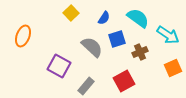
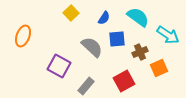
cyan semicircle: moved 1 px up
blue square: rotated 12 degrees clockwise
orange square: moved 14 px left
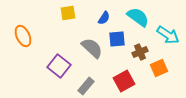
yellow square: moved 3 px left; rotated 35 degrees clockwise
orange ellipse: rotated 45 degrees counterclockwise
gray semicircle: moved 1 px down
purple square: rotated 10 degrees clockwise
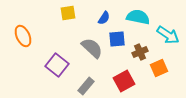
cyan semicircle: rotated 25 degrees counterclockwise
purple square: moved 2 px left, 1 px up
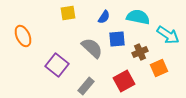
blue semicircle: moved 1 px up
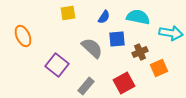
cyan arrow: moved 3 px right, 2 px up; rotated 25 degrees counterclockwise
red square: moved 2 px down
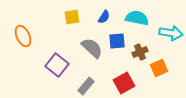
yellow square: moved 4 px right, 4 px down
cyan semicircle: moved 1 px left, 1 px down
blue square: moved 2 px down
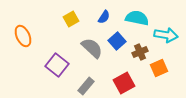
yellow square: moved 1 px left, 2 px down; rotated 21 degrees counterclockwise
cyan arrow: moved 5 px left, 2 px down
blue square: rotated 36 degrees counterclockwise
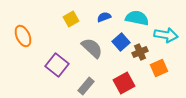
blue semicircle: rotated 144 degrees counterclockwise
blue square: moved 4 px right, 1 px down
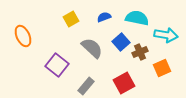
orange square: moved 3 px right
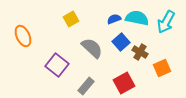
blue semicircle: moved 10 px right, 2 px down
cyan arrow: moved 13 px up; rotated 110 degrees clockwise
brown cross: rotated 35 degrees counterclockwise
